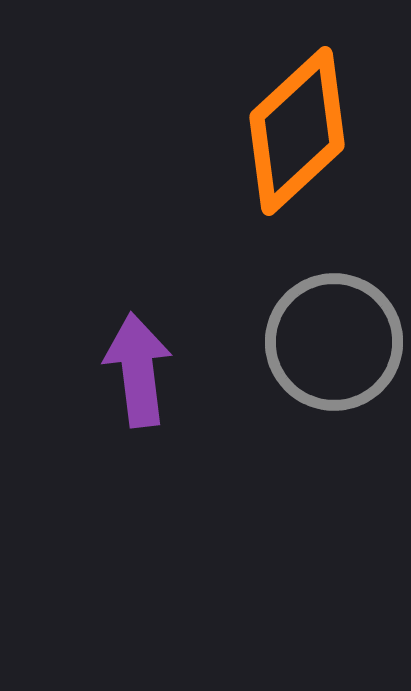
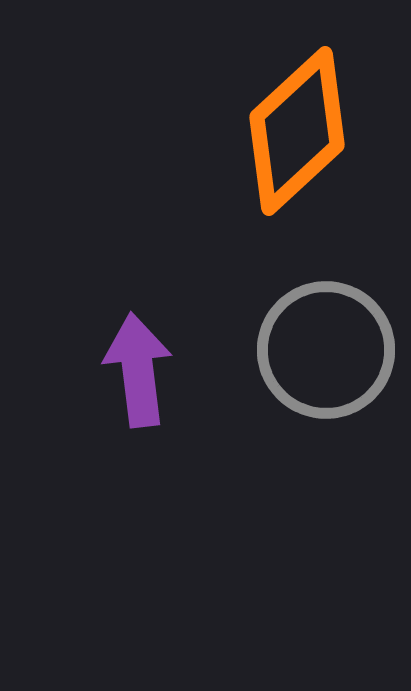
gray circle: moved 8 px left, 8 px down
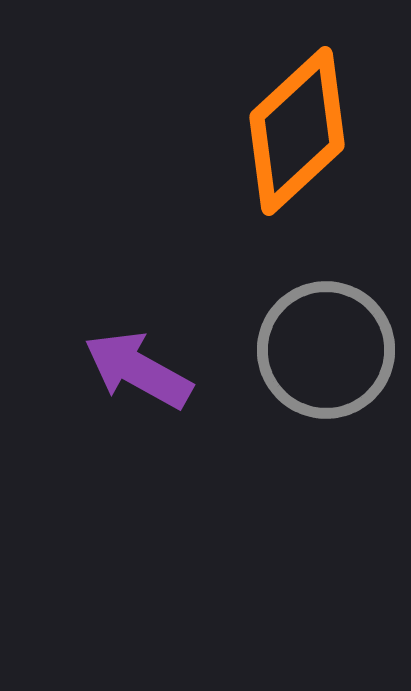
purple arrow: rotated 54 degrees counterclockwise
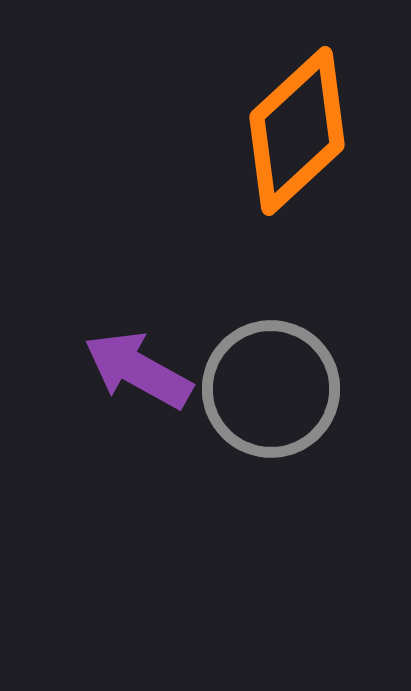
gray circle: moved 55 px left, 39 px down
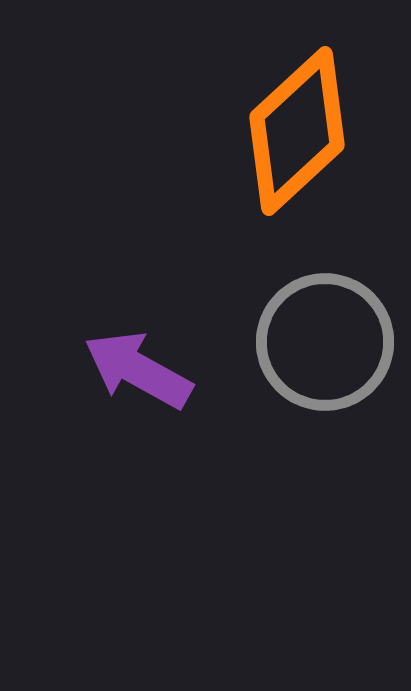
gray circle: moved 54 px right, 47 px up
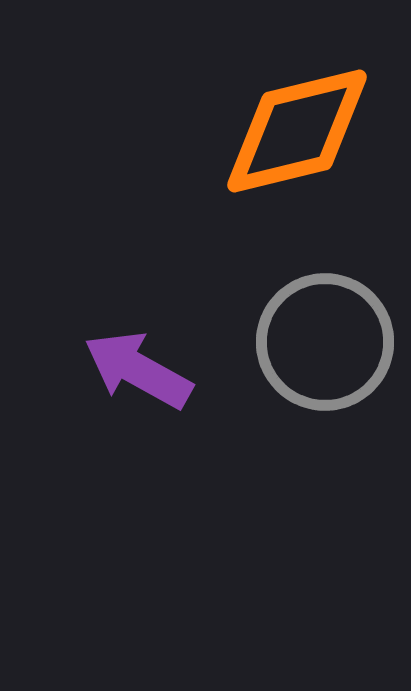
orange diamond: rotated 29 degrees clockwise
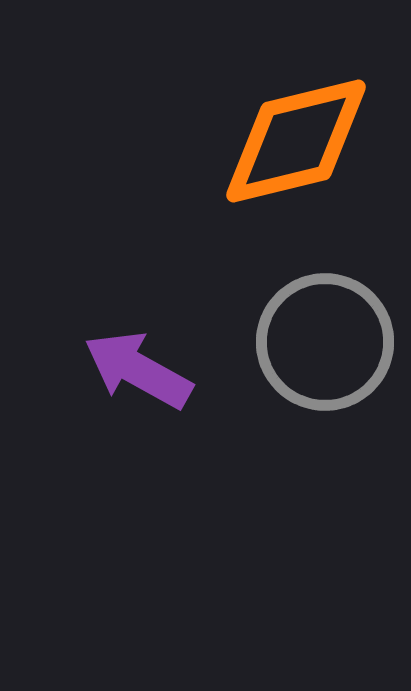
orange diamond: moved 1 px left, 10 px down
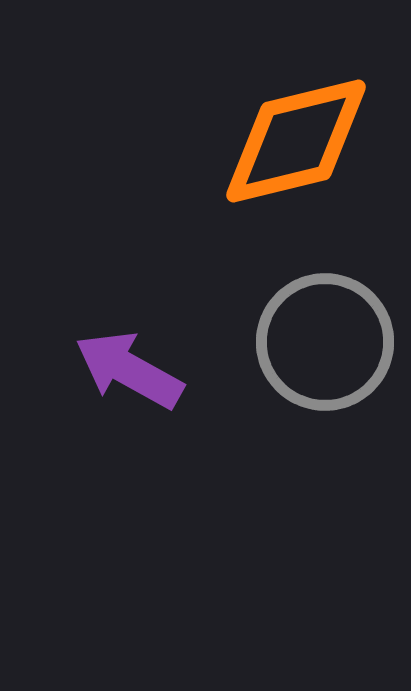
purple arrow: moved 9 px left
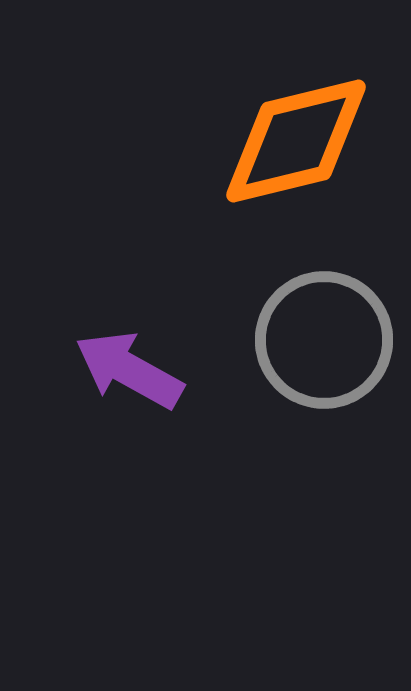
gray circle: moved 1 px left, 2 px up
